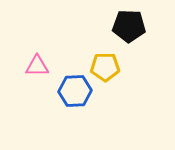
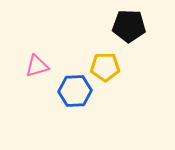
pink triangle: rotated 15 degrees counterclockwise
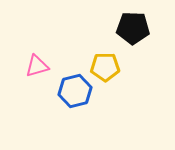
black pentagon: moved 4 px right, 2 px down
blue hexagon: rotated 12 degrees counterclockwise
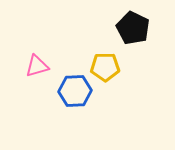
black pentagon: rotated 24 degrees clockwise
blue hexagon: rotated 12 degrees clockwise
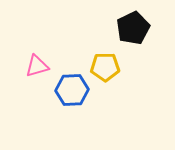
black pentagon: rotated 20 degrees clockwise
blue hexagon: moved 3 px left, 1 px up
